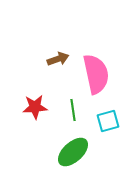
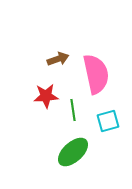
red star: moved 11 px right, 11 px up
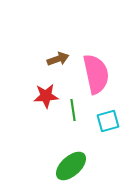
green ellipse: moved 2 px left, 14 px down
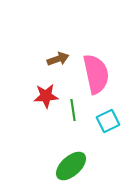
cyan square: rotated 10 degrees counterclockwise
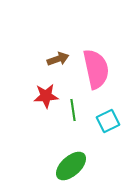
pink semicircle: moved 5 px up
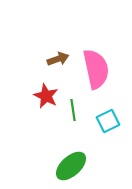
red star: rotated 30 degrees clockwise
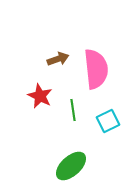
pink semicircle: rotated 6 degrees clockwise
red star: moved 6 px left
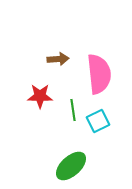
brown arrow: rotated 15 degrees clockwise
pink semicircle: moved 3 px right, 5 px down
red star: rotated 25 degrees counterclockwise
cyan square: moved 10 px left
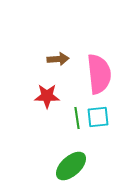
red star: moved 7 px right
green line: moved 4 px right, 8 px down
cyan square: moved 4 px up; rotated 20 degrees clockwise
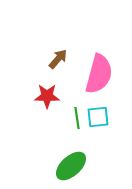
brown arrow: rotated 45 degrees counterclockwise
pink semicircle: rotated 21 degrees clockwise
